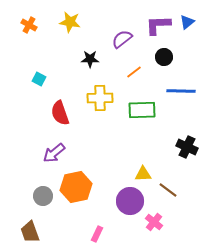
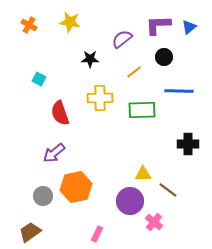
blue triangle: moved 2 px right, 5 px down
blue line: moved 2 px left
black cross: moved 1 px right, 3 px up; rotated 25 degrees counterclockwise
brown trapezoid: rotated 75 degrees clockwise
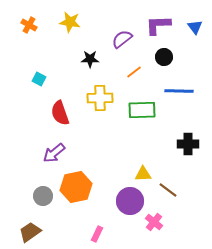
blue triangle: moved 6 px right; rotated 28 degrees counterclockwise
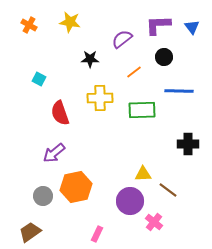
blue triangle: moved 3 px left
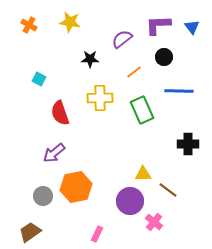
green rectangle: rotated 68 degrees clockwise
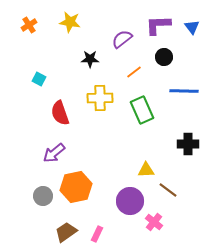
orange cross: rotated 28 degrees clockwise
blue line: moved 5 px right
yellow triangle: moved 3 px right, 4 px up
brown trapezoid: moved 36 px right
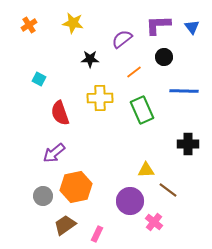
yellow star: moved 3 px right, 1 px down
brown trapezoid: moved 1 px left, 7 px up
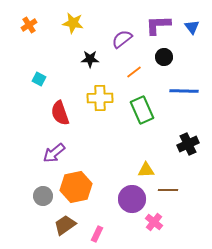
black cross: rotated 25 degrees counterclockwise
brown line: rotated 36 degrees counterclockwise
purple circle: moved 2 px right, 2 px up
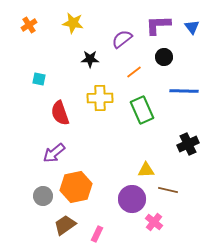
cyan square: rotated 16 degrees counterclockwise
brown line: rotated 12 degrees clockwise
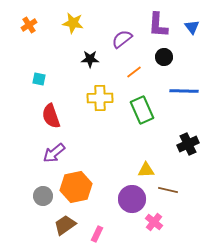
purple L-shape: rotated 84 degrees counterclockwise
red semicircle: moved 9 px left, 3 px down
